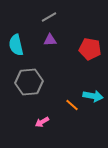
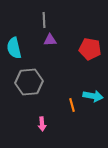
gray line: moved 5 px left, 3 px down; rotated 63 degrees counterclockwise
cyan semicircle: moved 2 px left, 3 px down
orange line: rotated 32 degrees clockwise
pink arrow: moved 2 px down; rotated 64 degrees counterclockwise
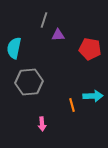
gray line: rotated 21 degrees clockwise
purple triangle: moved 8 px right, 5 px up
cyan semicircle: rotated 25 degrees clockwise
cyan arrow: rotated 12 degrees counterclockwise
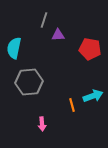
cyan arrow: rotated 18 degrees counterclockwise
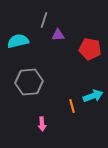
cyan semicircle: moved 4 px right, 7 px up; rotated 65 degrees clockwise
orange line: moved 1 px down
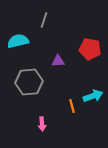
purple triangle: moved 26 px down
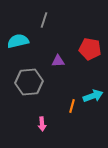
orange line: rotated 32 degrees clockwise
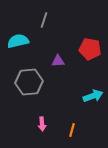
orange line: moved 24 px down
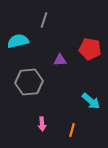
purple triangle: moved 2 px right, 1 px up
cyan arrow: moved 2 px left, 5 px down; rotated 60 degrees clockwise
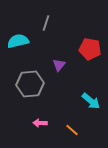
gray line: moved 2 px right, 3 px down
purple triangle: moved 1 px left, 5 px down; rotated 48 degrees counterclockwise
gray hexagon: moved 1 px right, 2 px down
pink arrow: moved 2 px left, 1 px up; rotated 96 degrees clockwise
orange line: rotated 64 degrees counterclockwise
